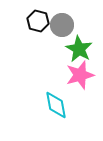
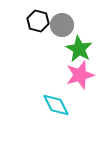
cyan diamond: rotated 16 degrees counterclockwise
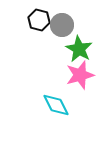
black hexagon: moved 1 px right, 1 px up
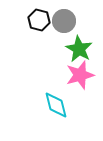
gray circle: moved 2 px right, 4 px up
cyan diamond: rotated 12 degrees clockwise
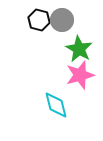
gray circle: moved 2 px left, 1 px up
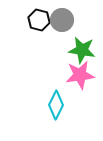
green star: moved 3 px right, 1 px down; rotated 20 degrees counterclockwise
pink star: rotated 8 degrees clockwise
cyan diamond: rotated 40 degrees clockwise
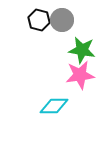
cyan diamond: moved 2 px left, 1 px down; rotated 64 degrees clockwise
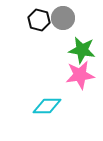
gray circle: moved 1 px right, 2 px up
cyan diamond: moved 7 px left
